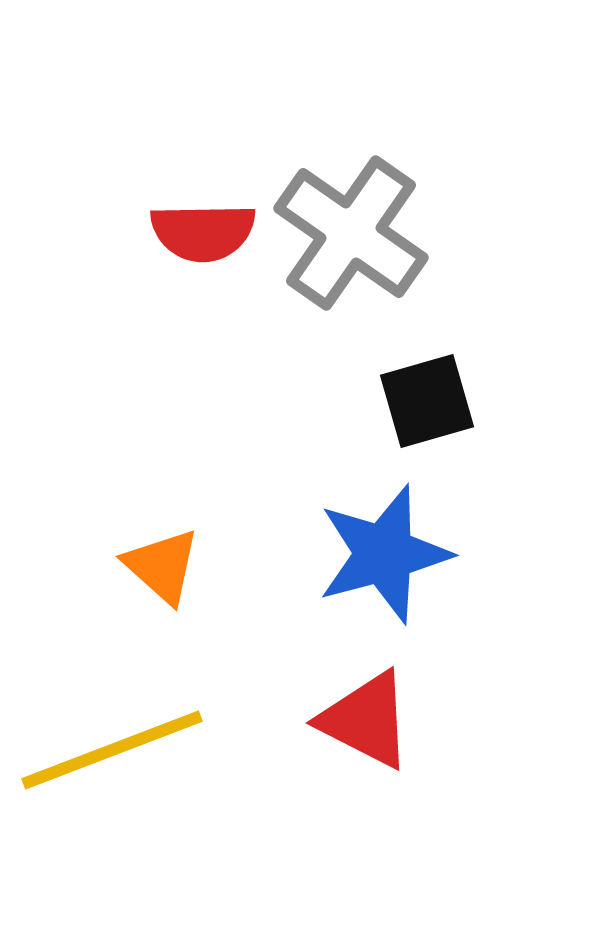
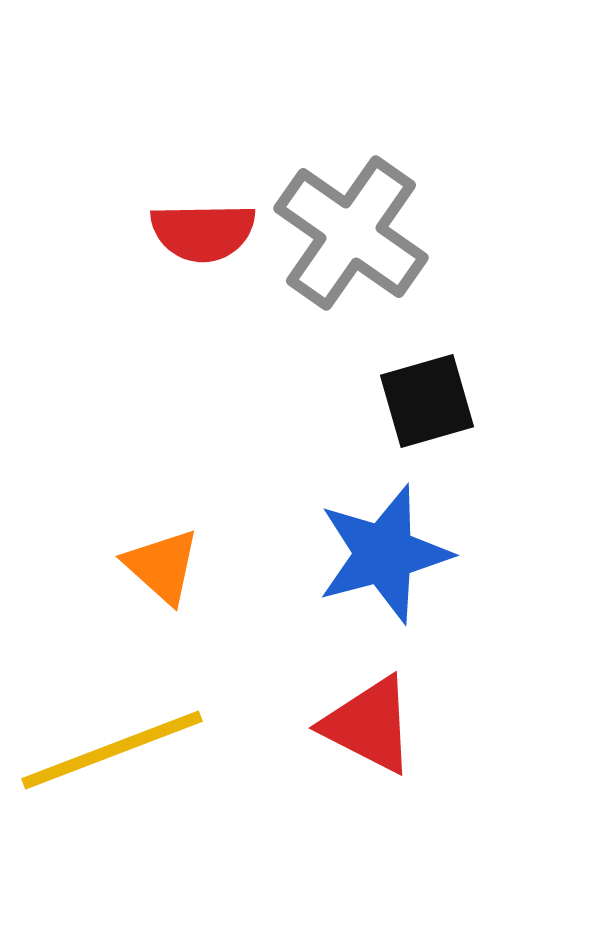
red triangle: moved 3 px right, 5 px down
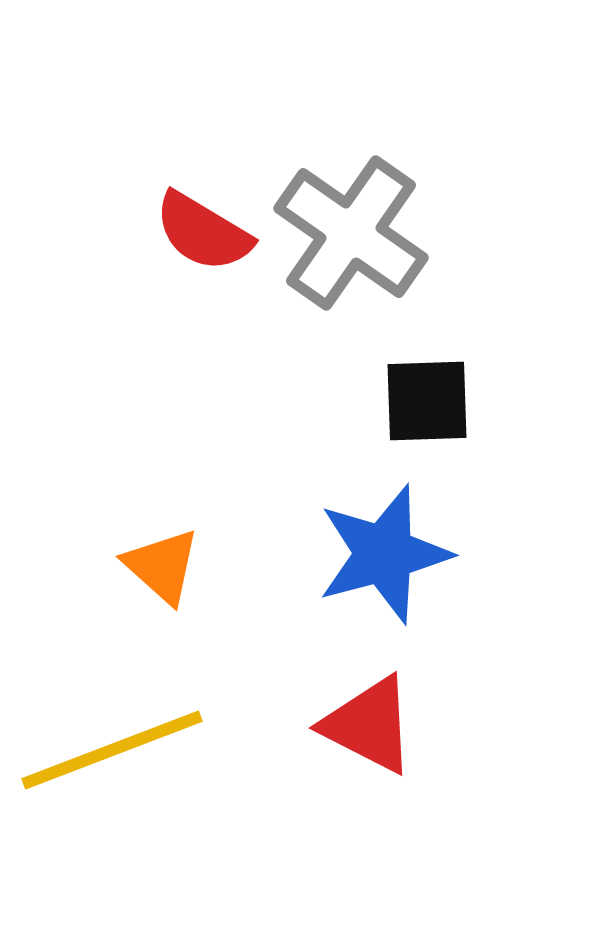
red semicircle: rotated 32 degrees clockwise
black square: rotated 14 degrees clockwise
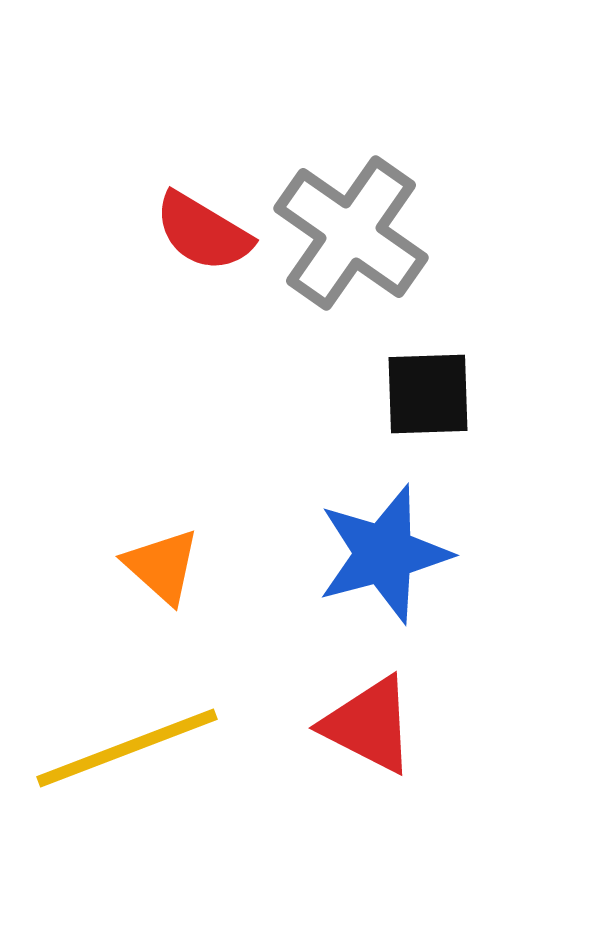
black square: moved 1 px right, 7 px up
yellow line: moved 15 px right, 2 px up
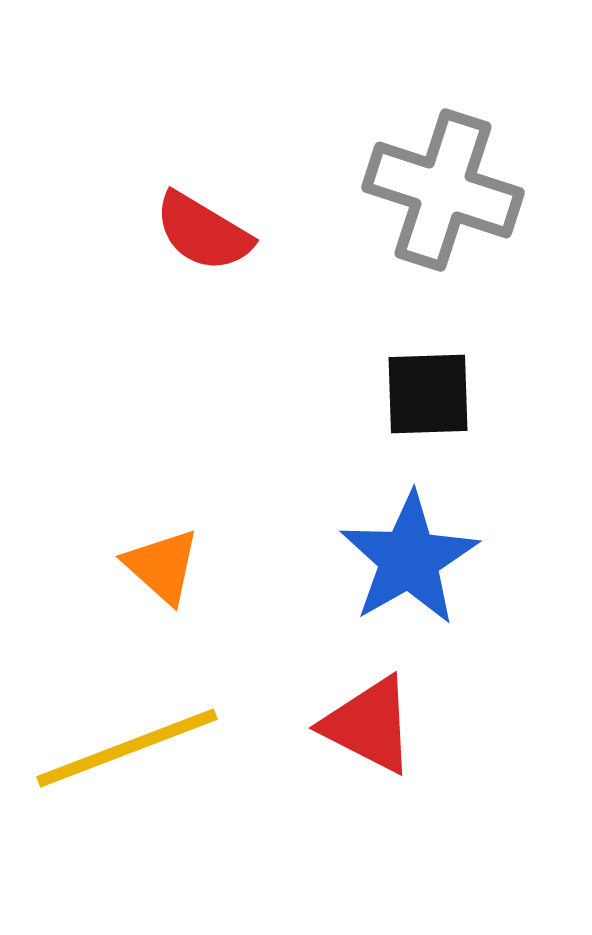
gray cross: moved 92 px right, 43 px up; rotated 17 degrees counterclockwise
blue star: moved 25 px right, 5 px down; rotated 15 degrees counterclockwise
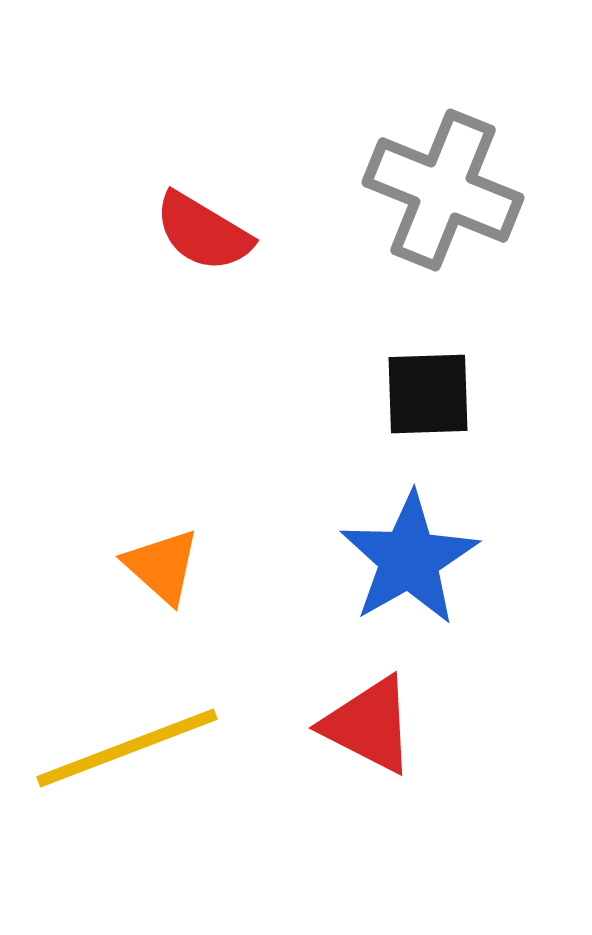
gray cross: rotated 4 degrees clockwise
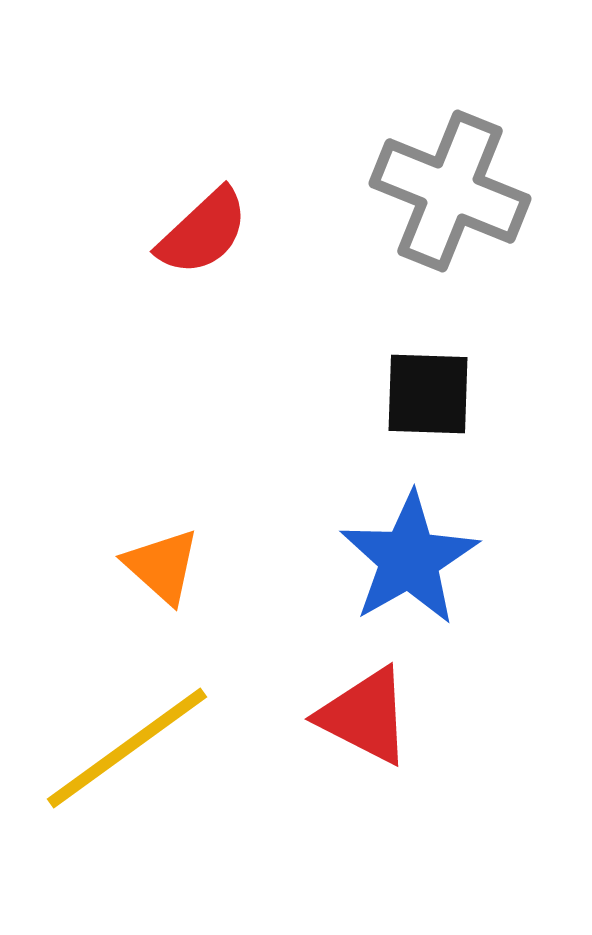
gray cross: moved 7 px right, 1 px down
red semicircle: rotated 74 degrees counterclockwise
black square: rotated 4 degrees clockwise
red triangle: moved 4 px left, 9 px up
yellow line: rotated 15 degrees counterclockwise
